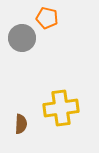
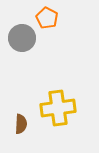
orange pentagon: rotated 15 degrees clockwise
yellow cross: moved 3 px left
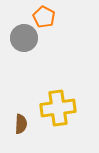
orange pentagon: moved 3 px left, 1 px up
gray circle: moved 2 px right
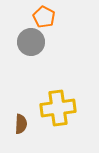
gray circle: moved 7 px right, 4 px down
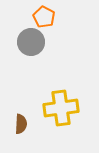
yellow cross: moved 3 px right
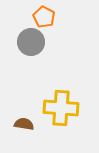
yellow cross: rotated 12 degrees clockwise
brown semicircle: moved 3 px right; rotated 84 degrees counterclockwise
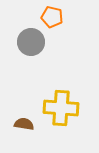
orange pentagon: moved 8 px right; rotated 15 degrees counterclockwise
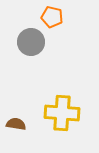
yellow cross: moved 1 px right, 5 px down
brown semicircle: moved 8 px left
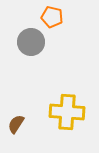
yellow cross: moved 5 px right, 1 px up
brown semicircle: rotated 66 degrees counterclockwise
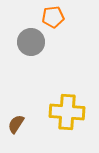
orange pentagon: moved 1 px right; rotated 20 degrees counterclockwise
